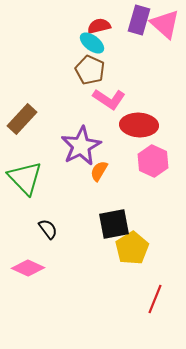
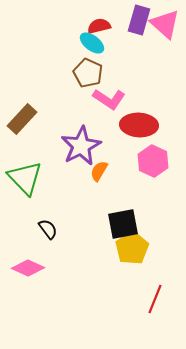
brown pentagon: moved 2 px left, 3 px down
black square: moved 9 px right
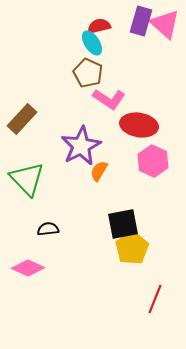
purple rectangle: moved 2 px right, 1 px down
cyan ellipse: rotated 20 degrees clockwise
red ellipse: rotated 6 degrees clockwise
green triangle: moved 2 px right, 1 px down
black semicircle: rotated 60 degrees counterclockwise
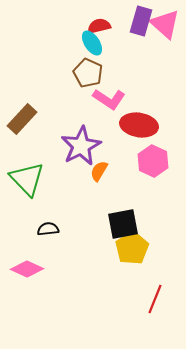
pink diamond: moved 1 px left, 1 px down
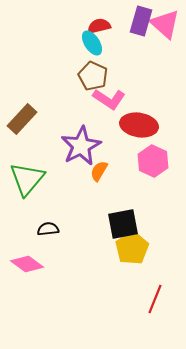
brown pentagon: moved 5 px right, 3 px down
green triangle: rotated 24 degrees clockwise
pink diamond: moved 5 px up; rotated 12 degrees clockwise
